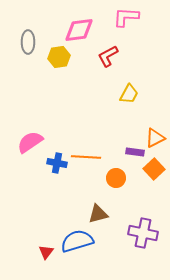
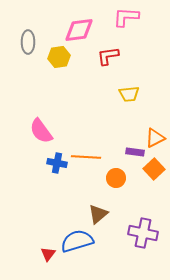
red L-shape: rotated 20 degrees clockwise
yellow trapezoid: rotated 55 degrees clockwise
pink semicircle: moved 11 px right, 11 px up; rotated 92 degrees counterclockwise
brown triangle: rotated 25 degrees counterclockwise
red triangle: moved 2 px right, 2 px down
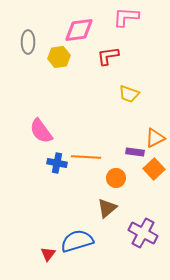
yellow trapezoid: rotated 25 degrees clockwise
brown triangle: moved 9 px right, 6 px up
purple cross: rotated 16 degrees clockwise
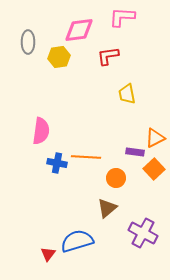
pink L-shape: moved 4 px left
yellow trapezoid: moved 2 px left; rotated 60 degrees clockwise
pink semicircle: rotated 136 degrees counterclockwise
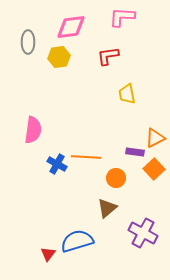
pink diamond: moved 8 px left, 3 px up
pink semicircle: moved 8 px left, 1 px up
blue cross: moved 1 px down; rotated 18 degrees clockwise
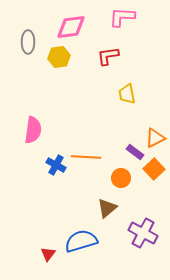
purple rectangle: rotated 30 degrees clockwise
blue cross: moved 1 px left, 1 px down
orange circle: moved 5 px right
blue semicircle: moved 4 px right
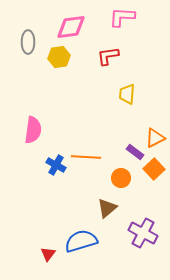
yellow trapezoid: rotated 15 degrees clockwise
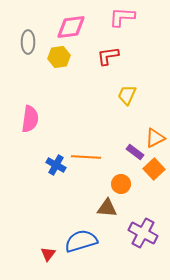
yellow trapezoid: moved 1 px down; rotated 20 degrees clockwise
pink semicircle: moved 3 px left, 11 px up
orange circle: moved 6 px down
brown triangle: rotated 45 degrees clockwise
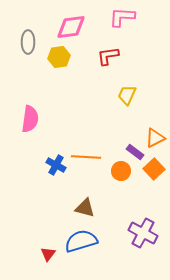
orange circle: moved 13 px up
brown triangle: moved 22 px left; rotated 10 degrees clockwise
